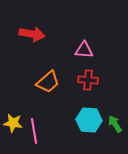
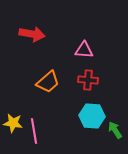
cyan hexagon: moved 3 px right, 4 px up
green arrow: moved 6 px down
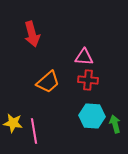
red arrow: rotated 65 degrees clockwise
pink triangle: moved 7 px down
green arrow: moved 6 px up; rotated 18 degrees clockwise
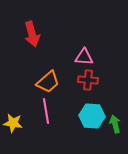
pink line: moved 12 px right, 20 px up
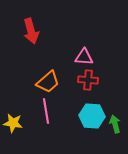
red arrow: moved 1 px left, 3 px up
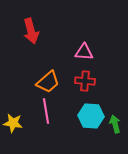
pink triangle: moved 5 px up
red cross: moved 3 px left, 1 px down
cyan hexagon: moved 1 px left
